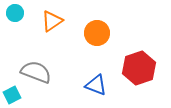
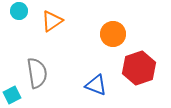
cyan circle: moved 4 px right, 2 px up
orange circle: moved 16 px right, 1 px down
gray semicircle: moved 1 px right, 1 px down; rotated 60 degrees clockwise
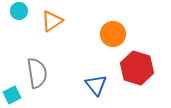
red hexagon: moved 2 px left; rotated 24 degrees counterclockwise
blue triangle: rotated 30 degrees clockwise
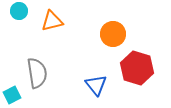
orange triangle: rotated 20 degrees clockwise
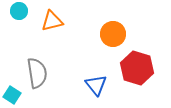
cyan square: rotated 30 degrees counterclockwise
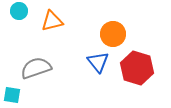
gray semicircle: moved 1 px left, 5 px up; rotated 100 degrees counterclockwise
blue triangle: moved 2 px right, 23 px up
cyan square: rotated 24 degrees counterclockwise
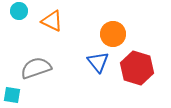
orange triangle: rotated 40 degrees clockwise
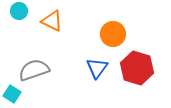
blue triangle: moved 1 px left, 6 px down; rotated 15 degrees clockwise
gray semicircle: moved 2 px left, 2 px down
cyan square: moved 1 px up; rotated 24 degrees clockwise
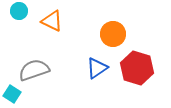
blue triangle: rotated 20 degrees clockwise
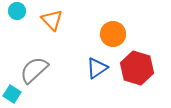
cyan circle: moved 2 px left
orange triangle: moved 1 px up; rotated 20 degrees clockwise
gray semicircle: rotated 24 degrees counterclockwise
